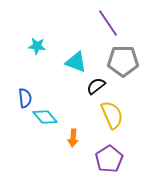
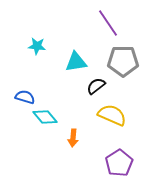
cyan triangle: rotated 30 degrees counterclockwise
blue semicircle: moved 1 px up; rotated 66 degrees counterclockwise
yellow semicircle: rotated 44 degrees counterclockwise
purple pentagon: moved 10 px right, 4 px down
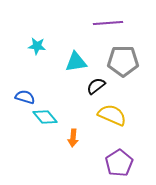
purple line: rotated 60 degrees counterclockwise
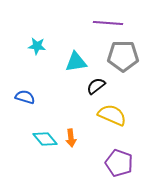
purple line: rotated 8 degrees clockwise
gray pentagon: moved 5 px up
cyan diamond: moved 22 px down
orange arrow: moved 2 px left; rotated 12 degrees counterclockwise
purple pentagon: rotated 20 degrees counterclockwise
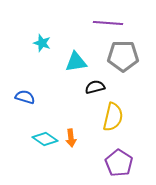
cyan star: moved 5 px right, 3 px up; rotated 12 degrees clockwise
black semicircle: moved 1 px left, 1 px down; rotated 24 degrees clockwise
yellow semicircle: moved 1 px right, 2 px down; rotated 80 degrees clockwise
cyan diamond: rotated 15 degrees counterclockwise
purple pentagon: rotated 12 degrees clockwise
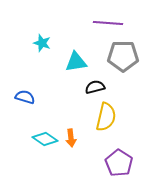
yellow semicircle: moved 7 px left
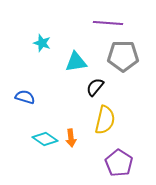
black semicircle: rotated 36 degrees counterclockwise
yellow semicircle: moved 1 px left, 3 px down
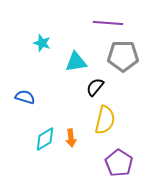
cyan diamond: rotated 65 degrees counterclockwise
